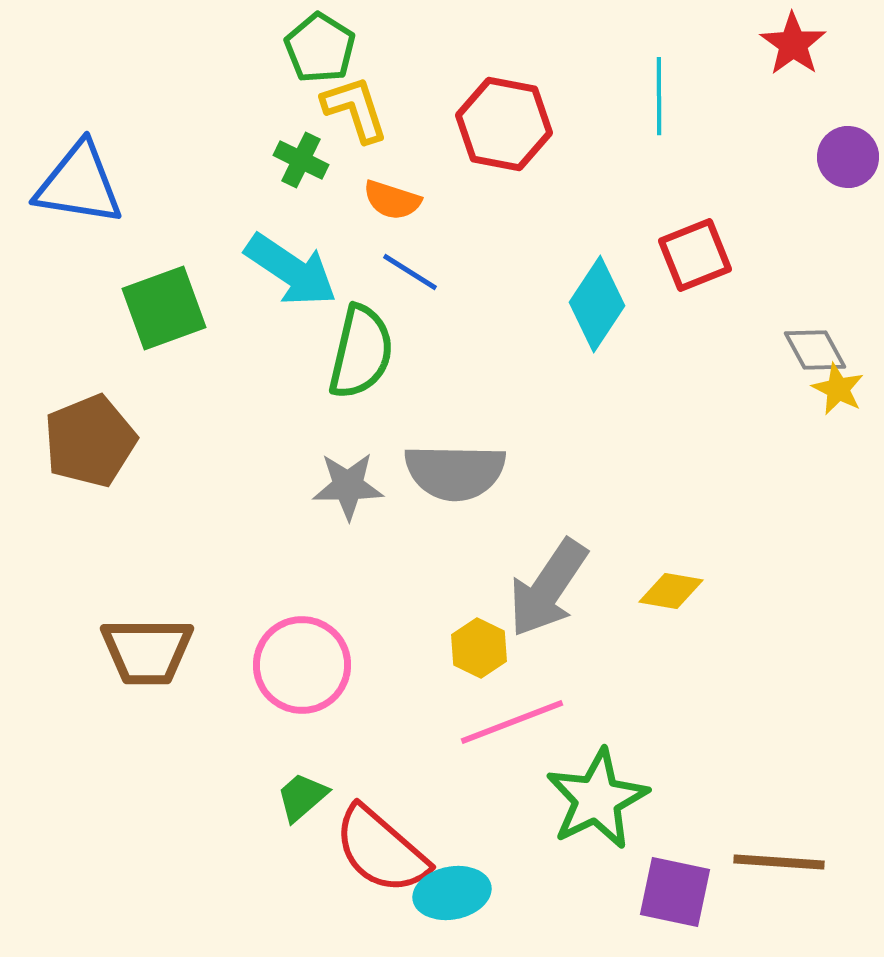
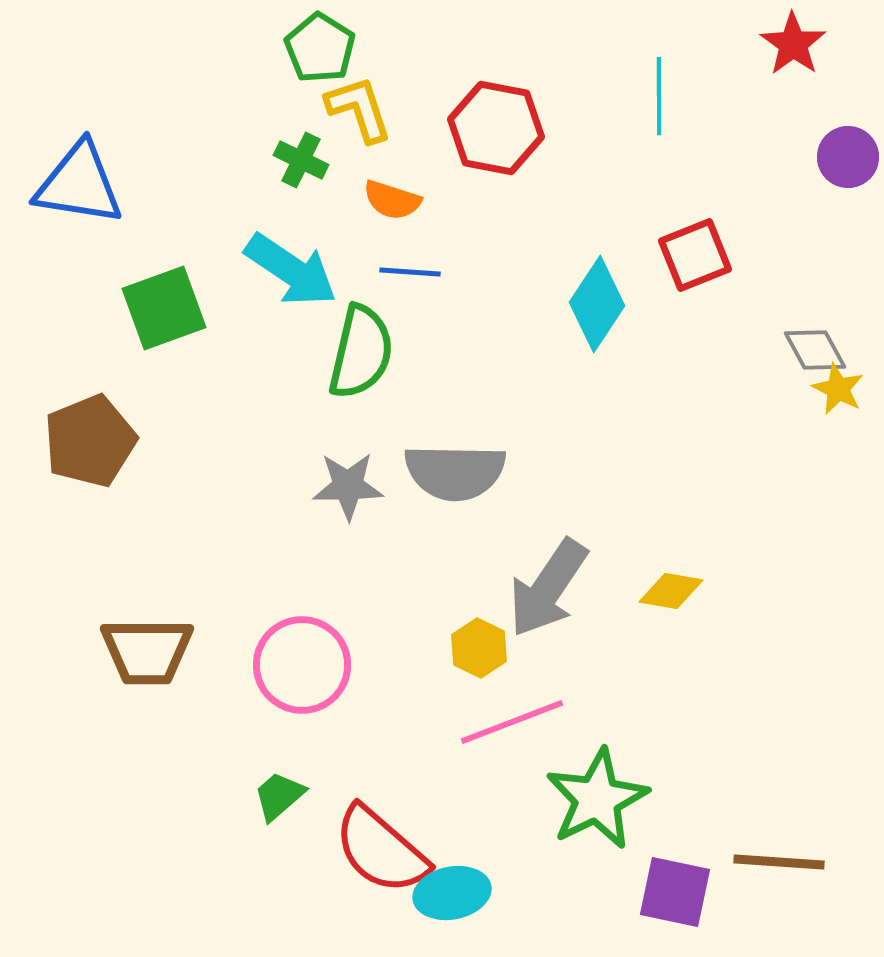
yellow L-shape: moved 4 px right
red hexagon: moved 8 px left, 4 px down
blue line: rotated 28 degrees counterclockwise
green trapezoid: moved 23 px left, 1 px up
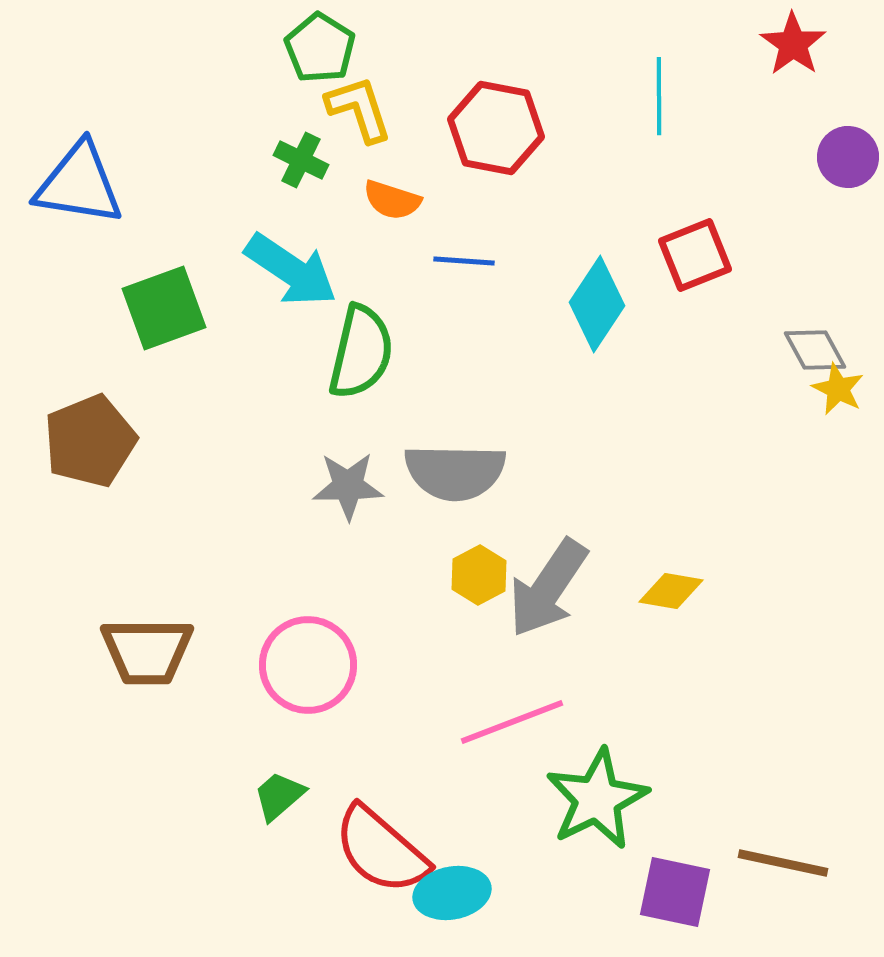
blue line: moved 54 px right, 11 px up
yellow hexagon: moved 73 px up; rotated 6 degrees clockwise
pink circle: moved 6 px right
brown line: moved 4 px right, 1 px down; rotated 8 degrees clockwise
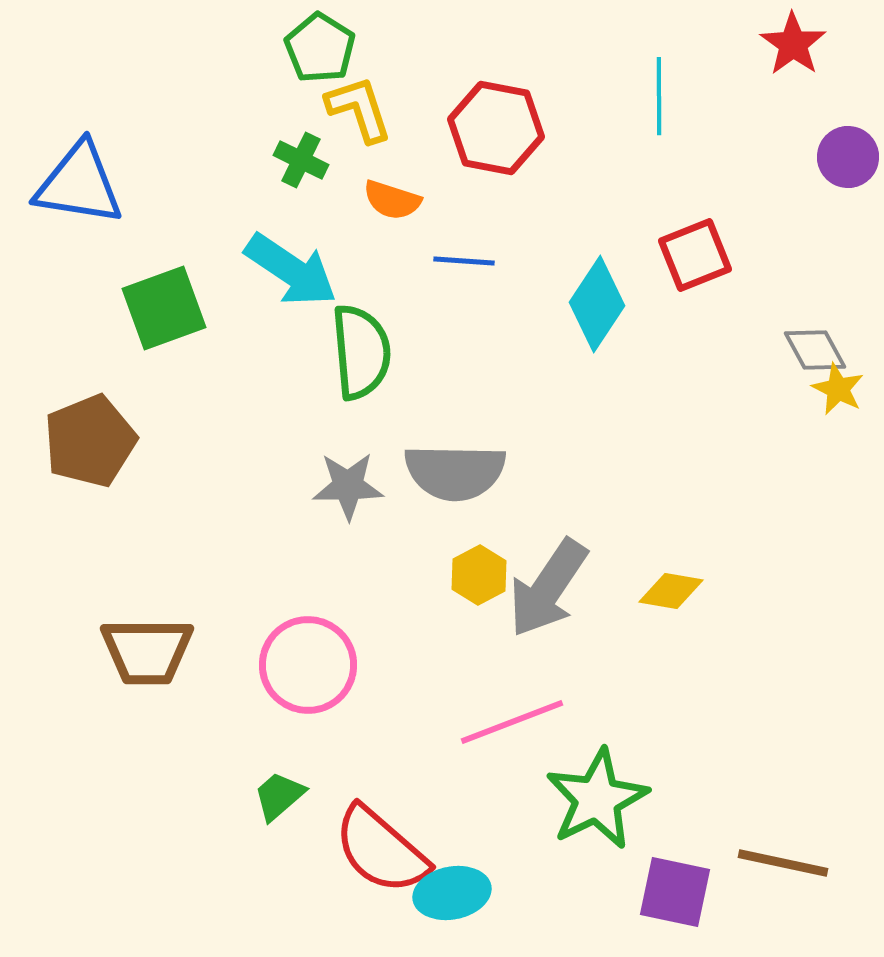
green semicircle: rotated 18 degrees counterclockwise
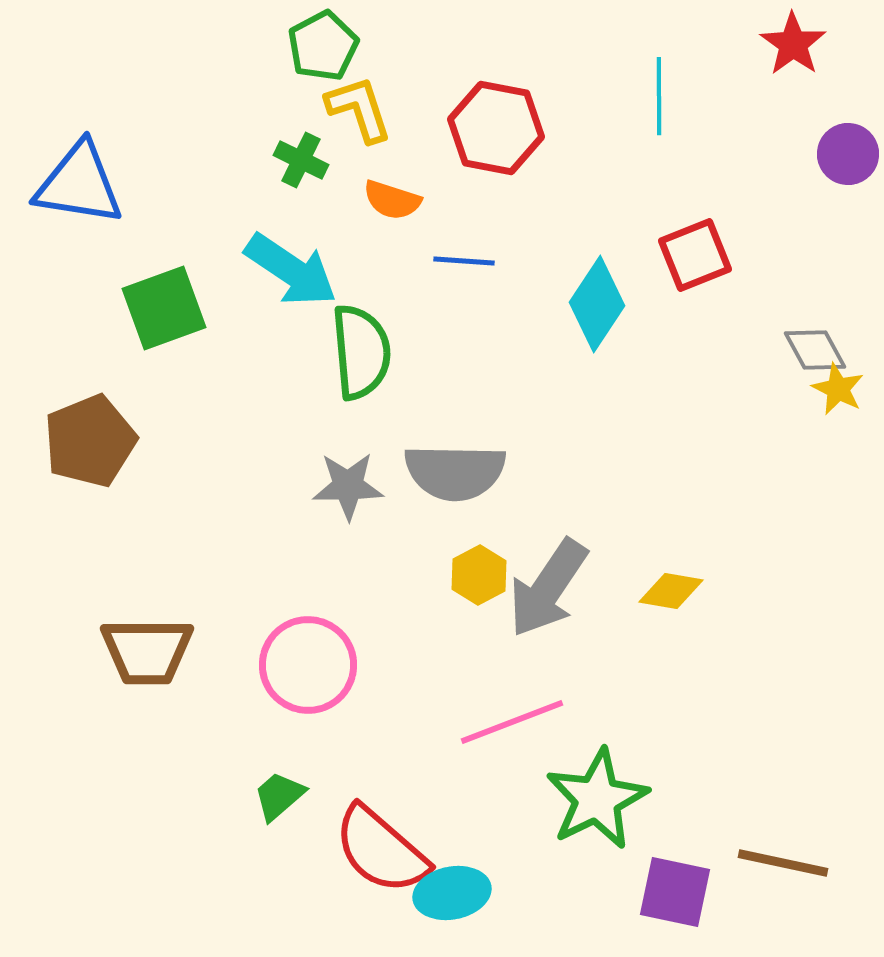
green pentagon: moved 3 px right, 2 px up; rotated 12 degrees clockwise
purple circle: moved 3 px up
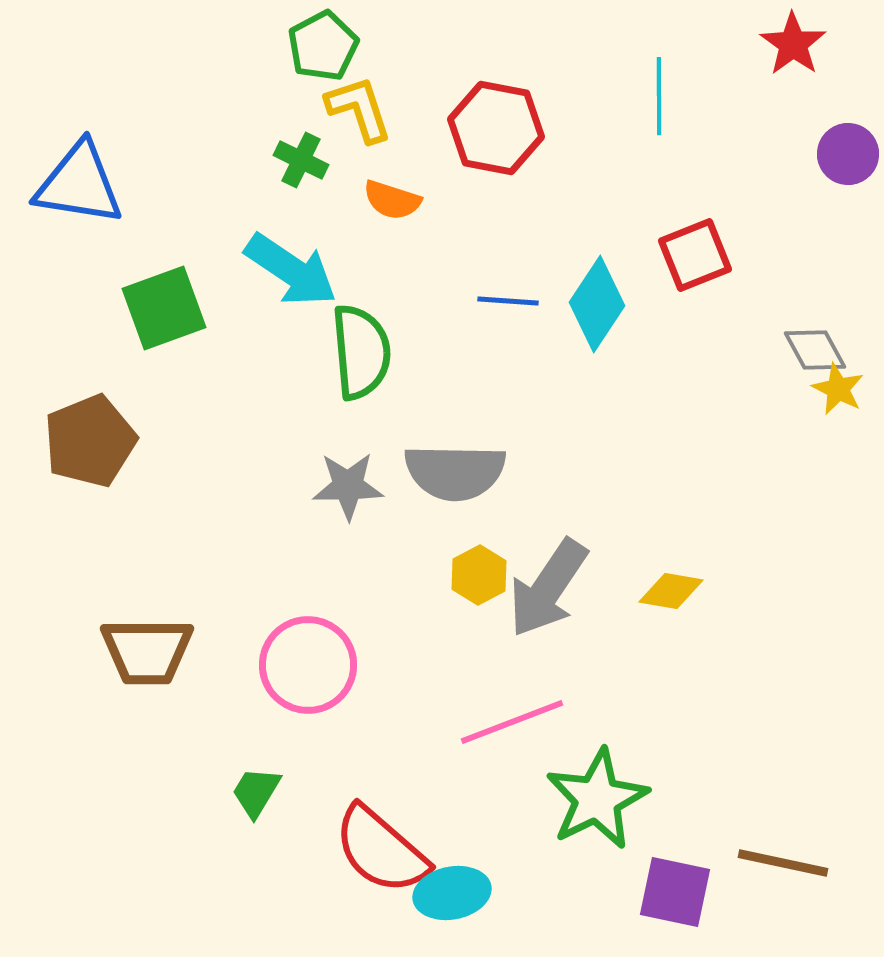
blue line: moved 44 px right, 40 px down
green trapezoid: moved 23 px left, 4 px up; rotated 18 degrees counterclockwise
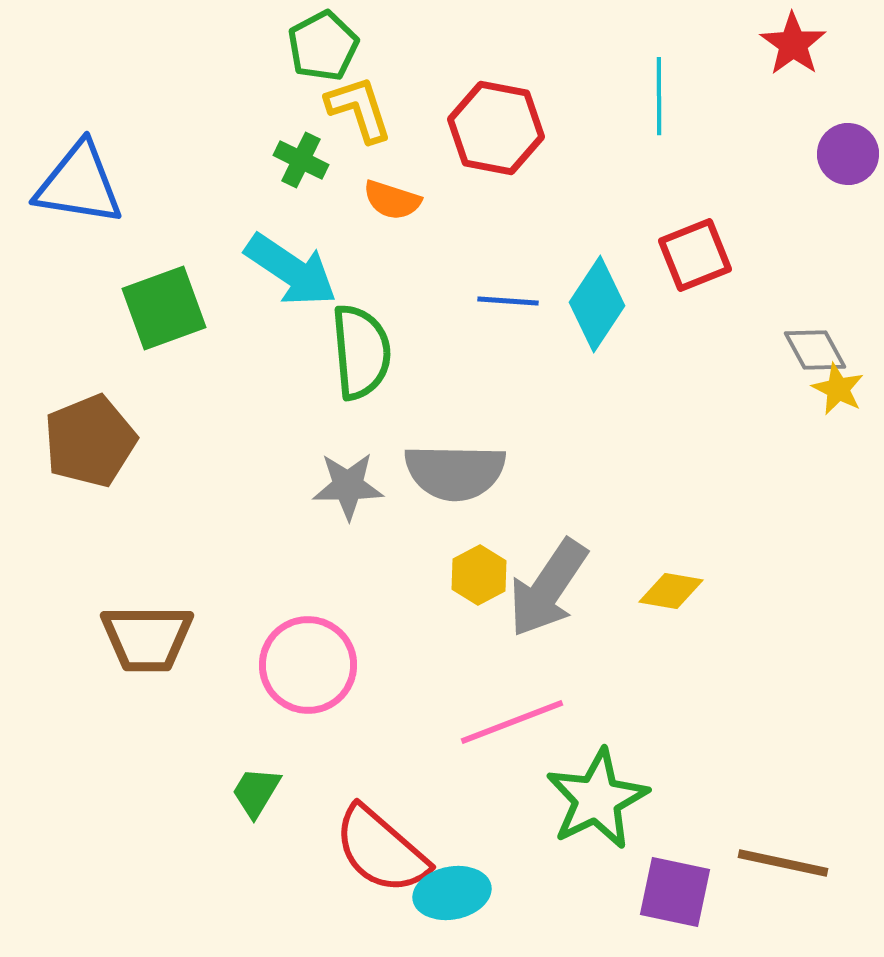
brown trapezoid: moved 13 px up
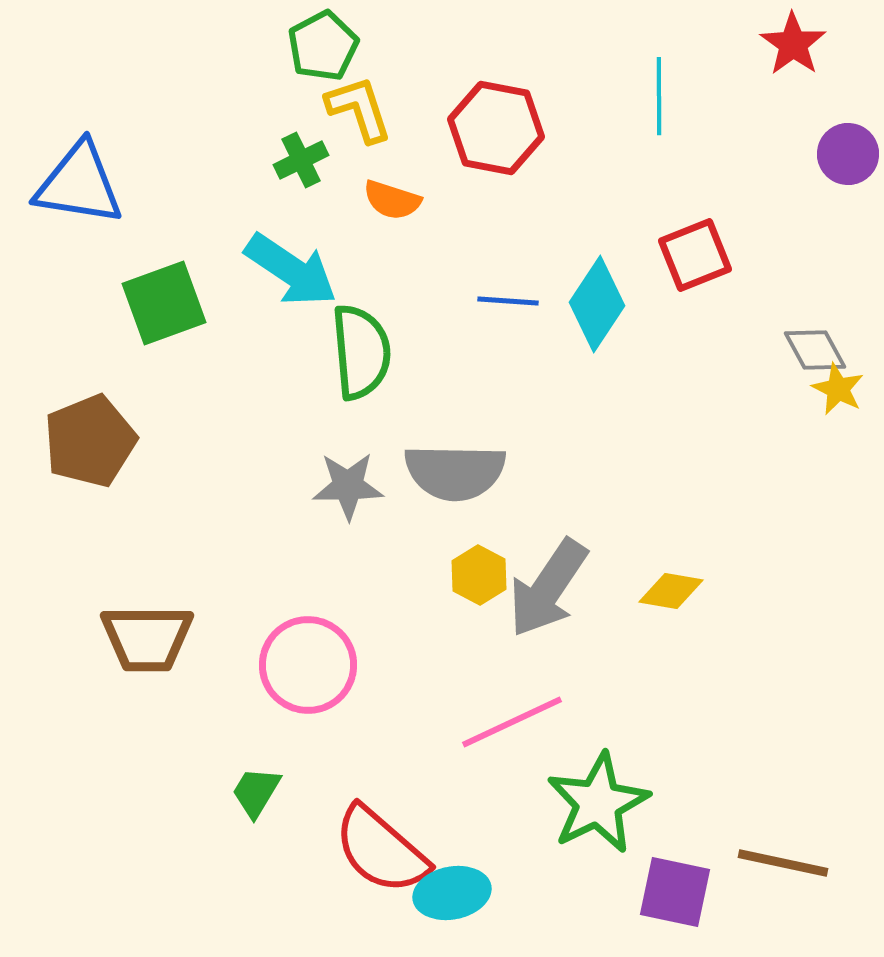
green cross: rotated 38 degrees clockwise
green square: moved 5 px up
yellow hexagon: rotated 4 degrees counterclockwise
pink line: rotated 4 degrees counterclockwise
green star: moved 1 px right, 4 px down
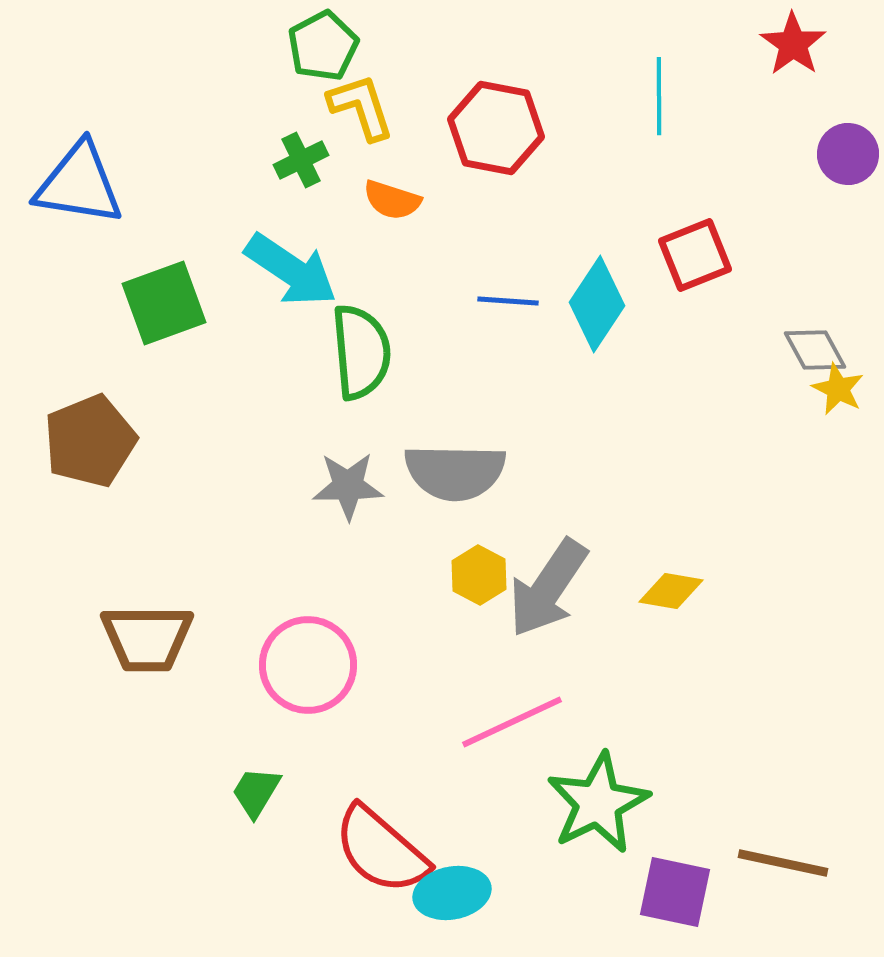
yellow L-shape: moved 2 px right, 2 px up
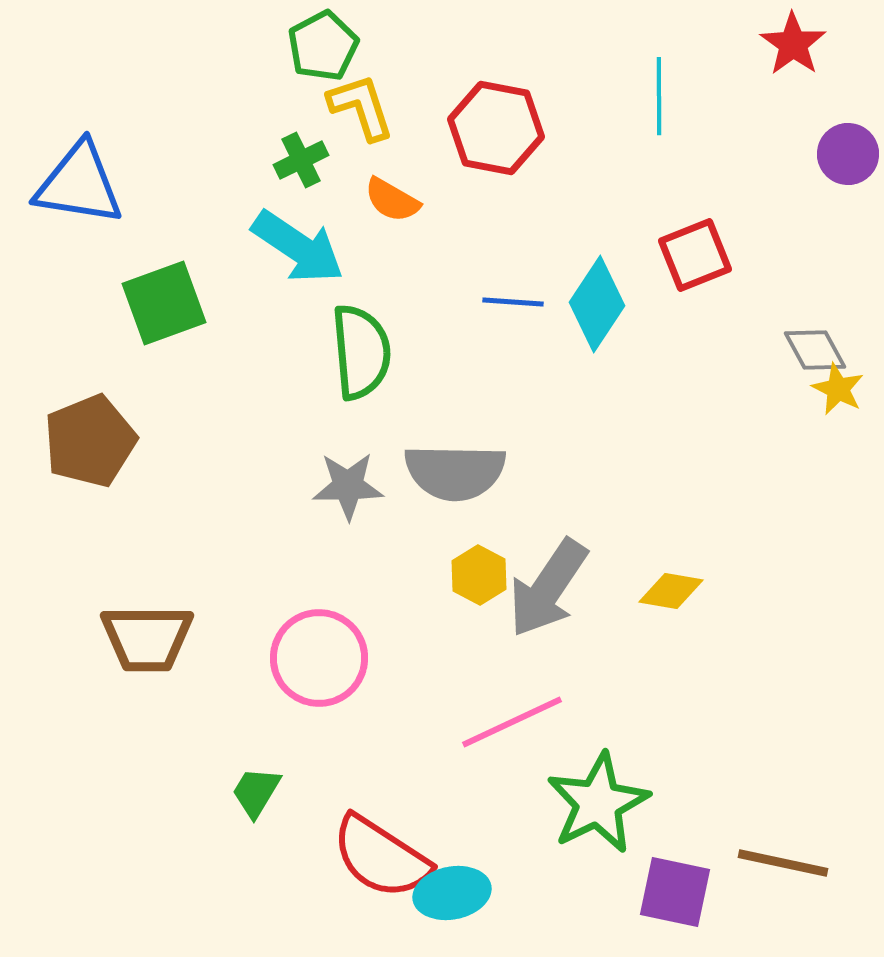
orange semicircle: rotated 12 degrees clockwise
cyan arrow: moved 7 px right, 23 px up
blue line: moved 5 px right, 1 px down
pink circle: moved 11 px right, 7 px up
red semicircle: moved 7 px down; rotated 8 degrees counterclockwise
